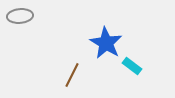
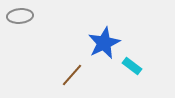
blue star: moved 2 px left; rotated 16 degrees clockwise
brown line: rotated 15 degrees clockwise
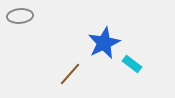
cyan rectangle: moved 2 px up
brown line: moved 2 px left, 1 px up
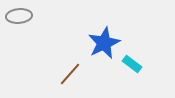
gray ellipse: moved 1 px left
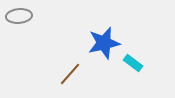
blue star: rotated 12 degrees clockwise
cyan rectangle: moved 1 px right, 1 px up
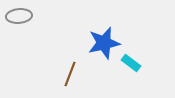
cyan rectangle: moved 2 px left
brown line: rotated 20 degrees counterclockwise
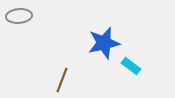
cyan rectangle: moved 3 px down
brown line: moved 8 px left, 6 px down
